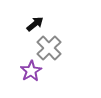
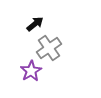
gray cross: rotated 10 degrees clockwise
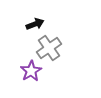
black arrow: rotated 18 degrees clockwise
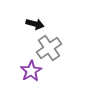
black arrow: rotated 36 degrees clockwise
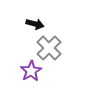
gray cross: rotated 10 degrees counterclockwise
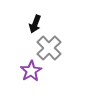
black arrow: rotated 96 degrees clockwise
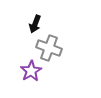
gray cross: rotated 25 degrees counterclockwise
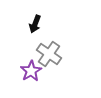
gray cross: moved 6 px down; rotated 15 degrees clockwise
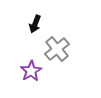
gray cross: moved 8 px right, 5 px up; rotated 15 degrees clockwise
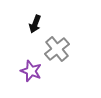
purple star: rotated 20 degrees counterclockwise
